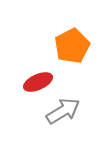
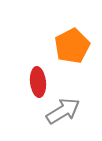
red ellipse: rotated 72 degrees counterclockwise
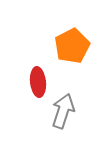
gray arrow: rotated 40 degrees counterclockwise
